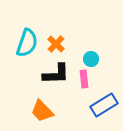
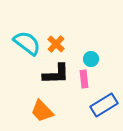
cyan semicircle: rotated 72 degrees counterclockwise
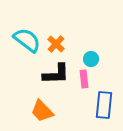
cyan semicircle: moved 3 px up
blue rectangle: rotated 52 degrees counterclockwise
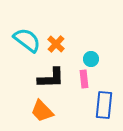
black L-shape: moved 5 px left, 4 px down
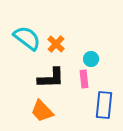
cyan semicircle: moved 2 px up
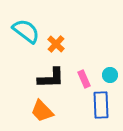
cyan semicircle: moved 1 px left, 7 px up
cyan circle: moved 19 px right, 16 px down
pink rectangle: rotated 18 degrees counterclockwise
blue rectangle: moved 3 px left; rotated 8 degrees counterclockwise
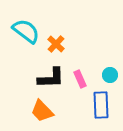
pink rectangle: moved 4 px left
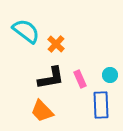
black L-shape: rotated 8 degrees counterclockwise
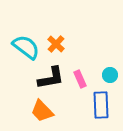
cyan semicircle: moved 16 px down
